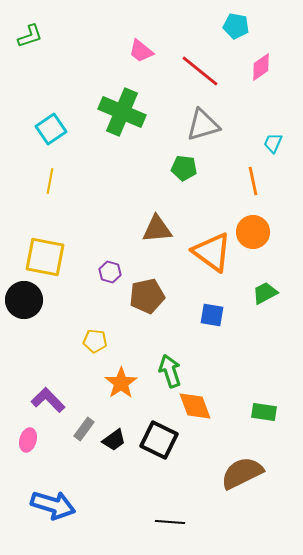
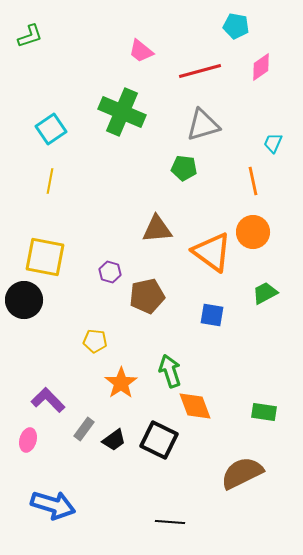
red line: rotated 54 degrees counterclockwise
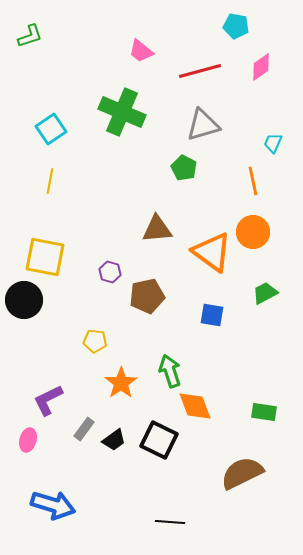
green pentagon: rotated 20 degrees clockwise
purple L-shape: rotated 72 degrees counterclockwise
